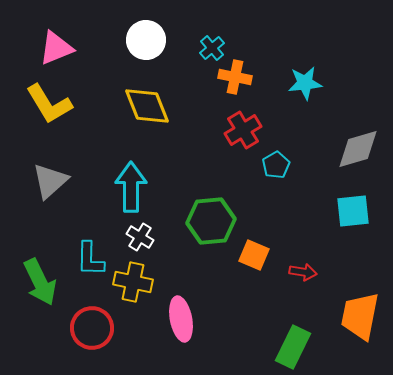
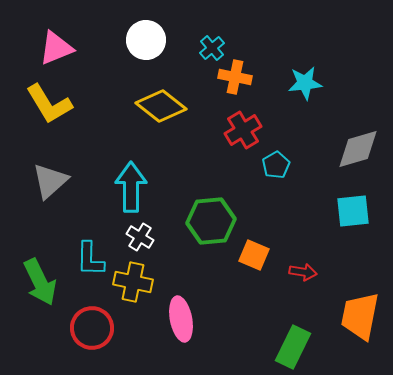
yellow diamond: moved 14 px right; rotated 30 degrees counterclockwise
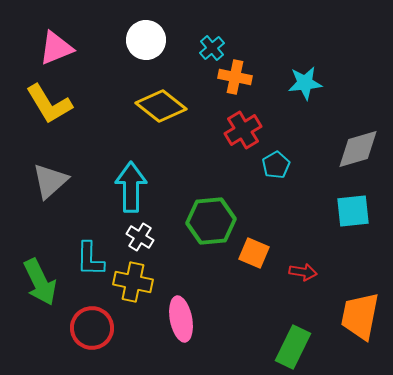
orange square: moved 2 px up
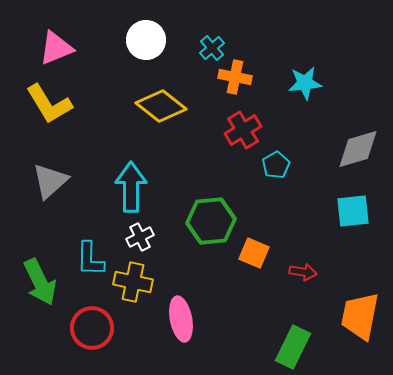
white cross: rotated 32 degrees clockwise
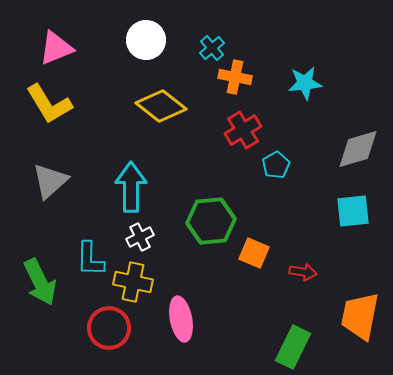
red circle: moved 17 px right
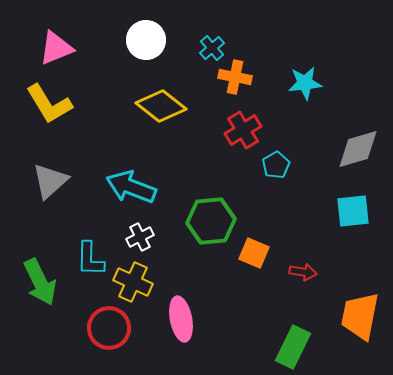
cyan arrow: rotated 69 degrees counterclockwise
yellow cross: rotated 12 degrees clockwise
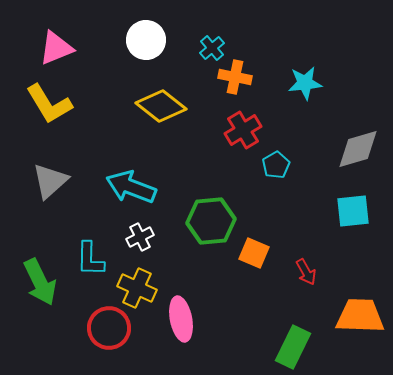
red arrow: moved 3 px right; rotated 52 degrees clockwise
yellow cross: moved 4 px right, 6 px down
orange trapezoid: rotated 81 degrees clockwise
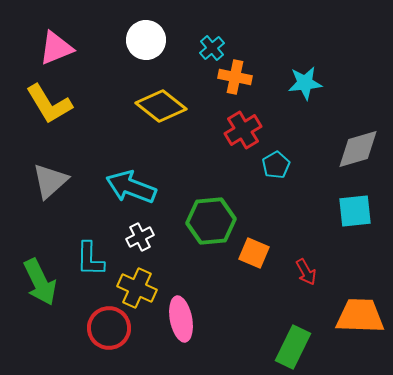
cyan square: moved 2 px right
